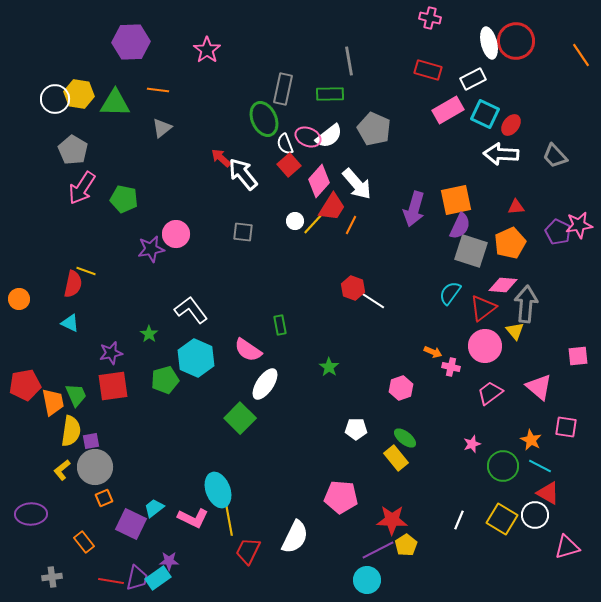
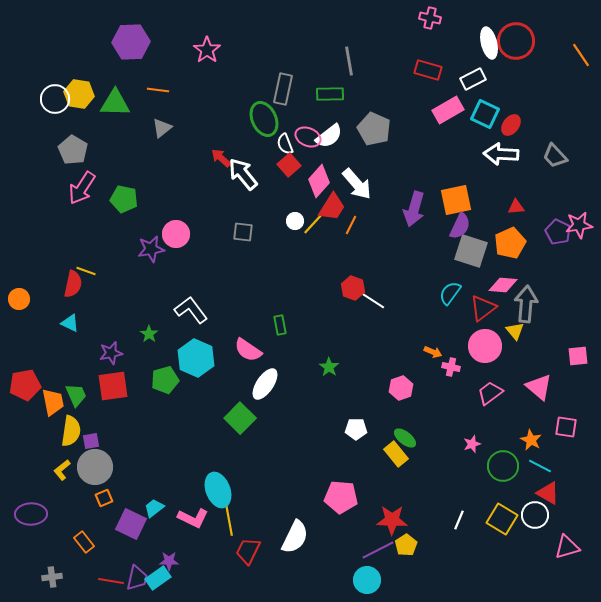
yellow rectangle at (396, 458): moved 4 px up
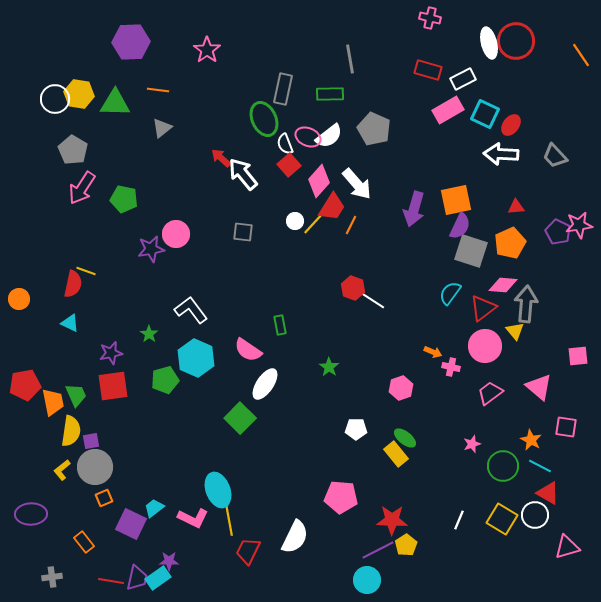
gray line at (349, 61): moved 1 px right, 2 px up
white rectangle at (473, 79): moved 10 px left
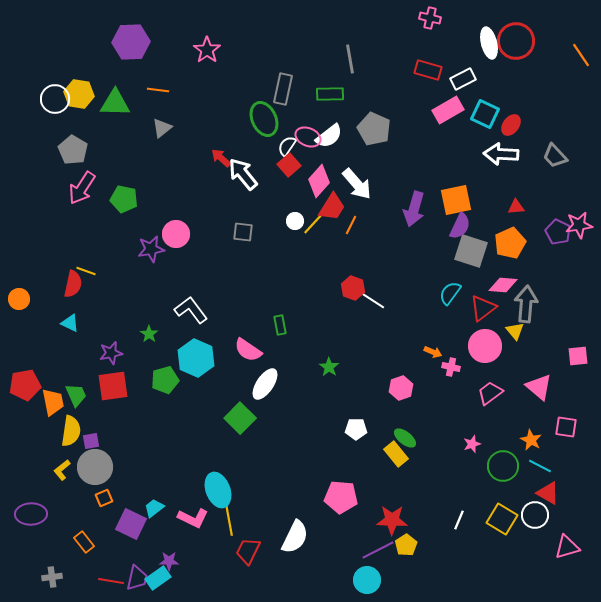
white semicircle at (285, 144): moved 2 px right, 2 px down; rotated 55 degrees clockwise
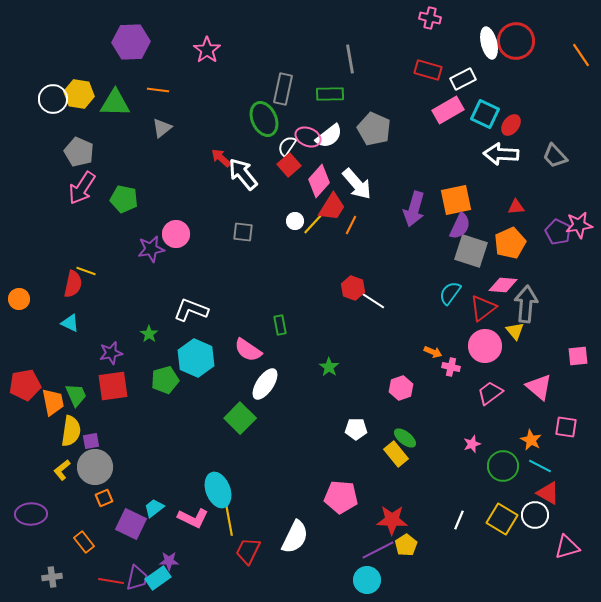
white circle at (55, 99): moved 2 px left
gray pentagon at (73, 150): moved 6 px right, 2 px down; rotated 8 degrees counterclockwise
white L-shape at (191, 310): rotated 32 degrees counterclockwise
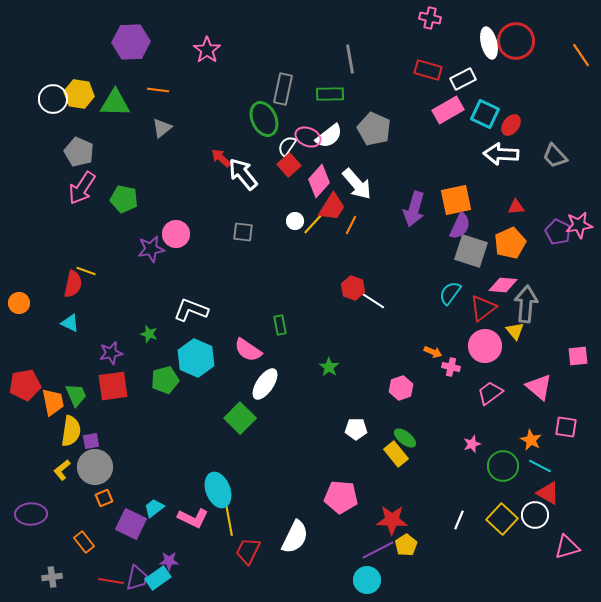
orange circle at (19, 299): moved 4 px down
green star at (149, 334): rotated 18 degrees counterclockwise
yellow square at (502, 519): rotated 12 degrees clockwise
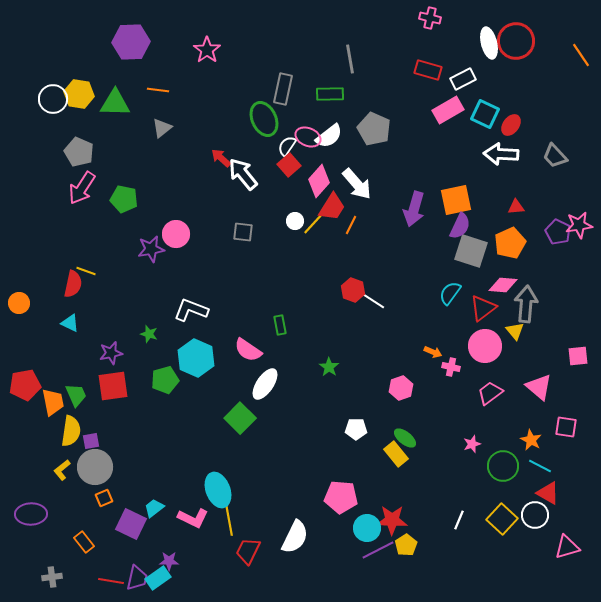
red hexagon at (353, 288): moved 2 px down
cyan circle at (367, 580): moved 52 px up
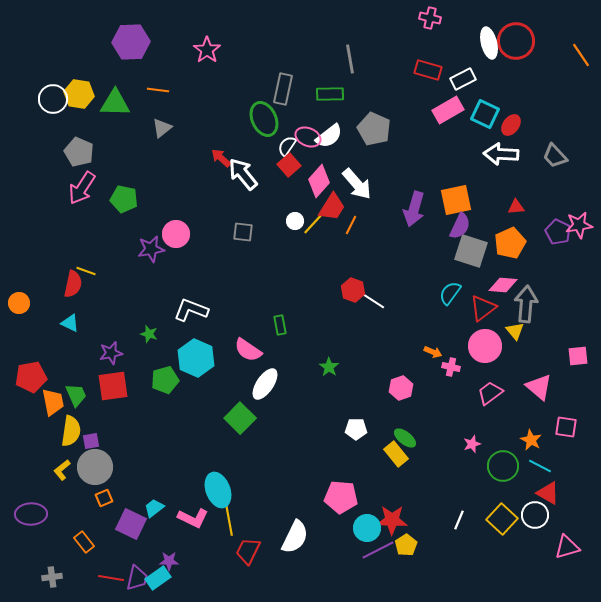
red pentagon at (25, 385): moved 6 px right, 8 px up
red line at (111, 581): moved 3 px up
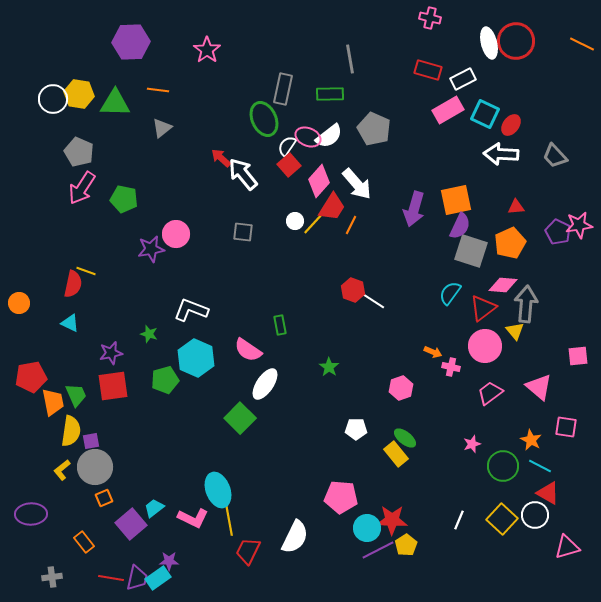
orange line at (581, 55): moved 1 px right, 11 px up; rotated 30 degrees counterclockwise
purple square at (131, 524): rotated 24 degrees clockwise
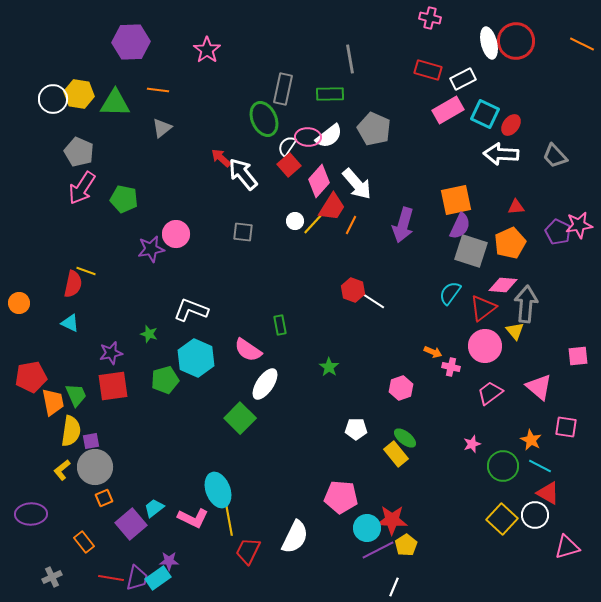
pink ellipse at (308, 137): rotated 20 degrees counterclockwise
purple arrow at (414, 209): moved 11 px left, 16 px down
white line at (459, 520): moved 65 px left, 67 px down
gray cross at (52, 577): rotated 18 degrees counterclockwise
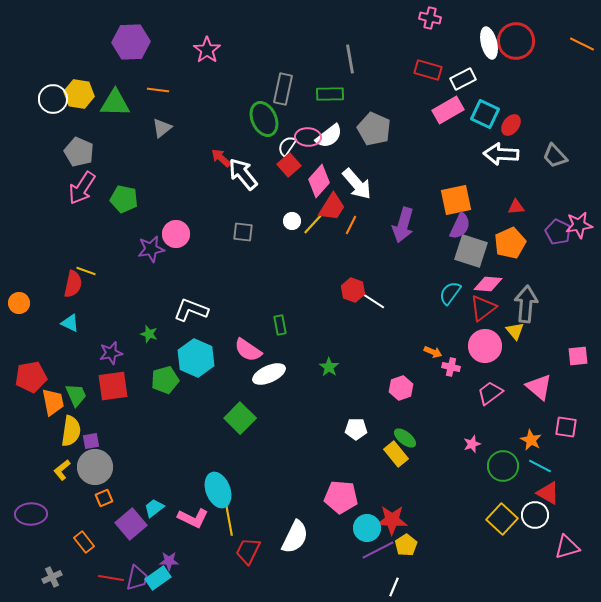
white circle at (295, 221): moved 3 px left
pink diamond at (503, 285): moved 15 px left, 1 px up
white ellipse at (265, 384): moved 4 px right, 10 px up; rotated 32 degrees clockwise
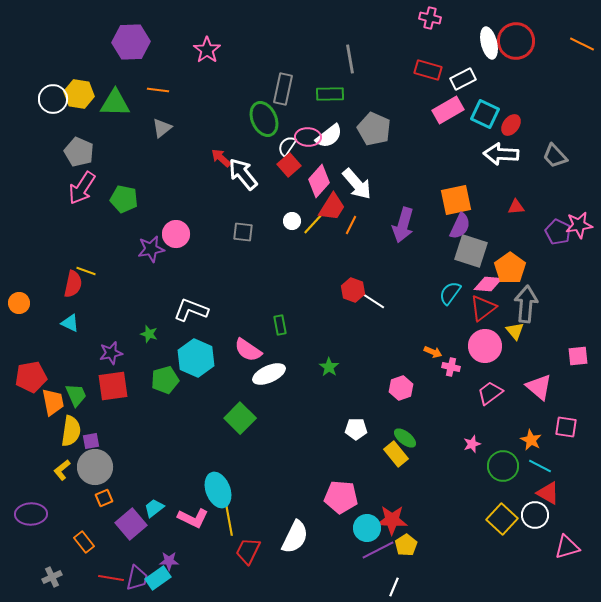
orange pentagon at (510, 243): moved 25 px down; rotated 12 degrees counterclockwise
